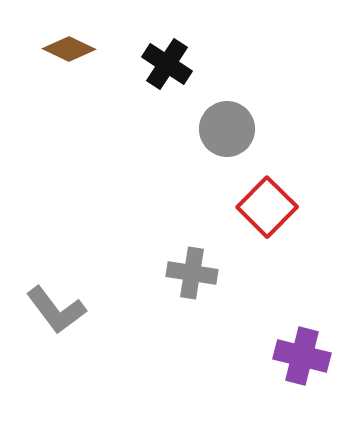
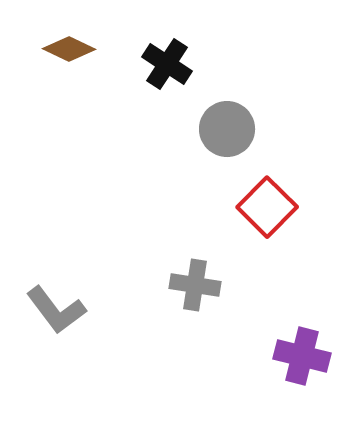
gray cross: moved 3 px right, 12 px down
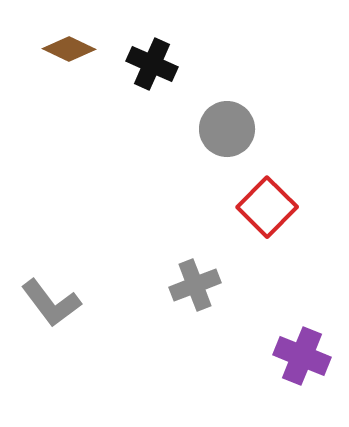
black cross: moved 15 px left; rotated 9 degrees counterclockwise
gray cross: rotated 30 degrees counterclockwise
gray L-shape: moved 5 px left, 7 px up
purple cross: rotated 8 degrees clockwise
